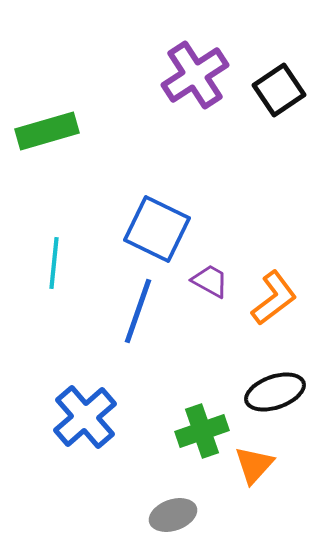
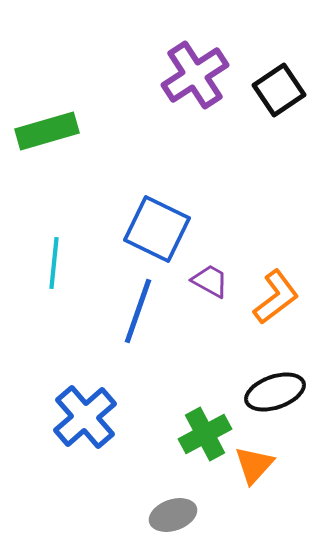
orange L-shape: moved 2 px right, 1 px up
green cross: moved 3 px right, 3 px down; rotated 9 degrees counterclockwise
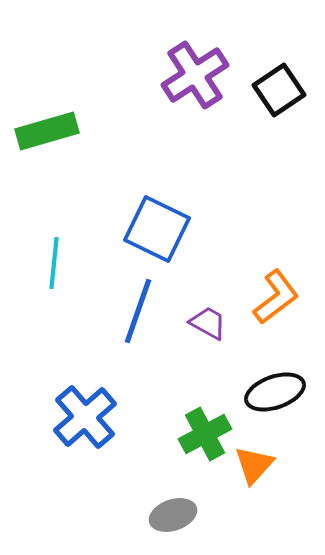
purple trapezoid: moved 2 px left, 42 px down
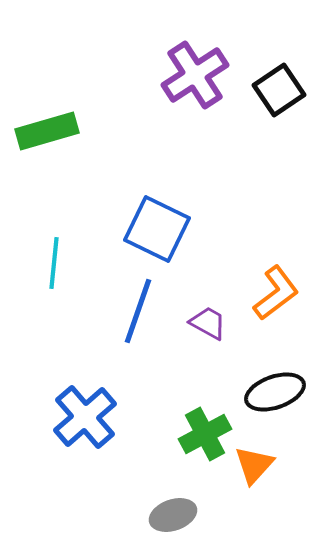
orange L-shape: moved 4 px up
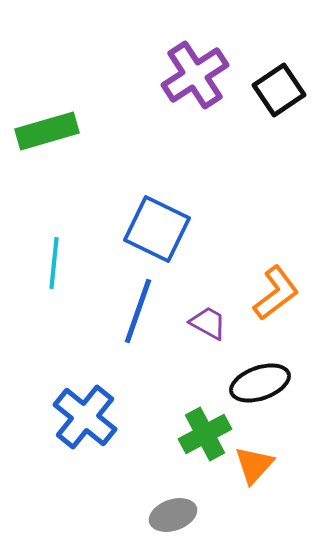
black ellipse: moved 15 px left, 9 px up
blue cross: rotated 10 degrees counterclockwise
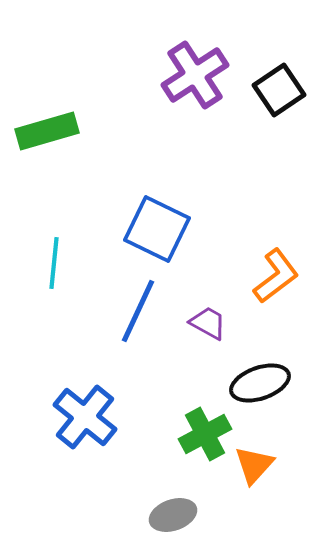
orange L-shape: moved 17 px up
blue line: rotated 6 degrees clockwise
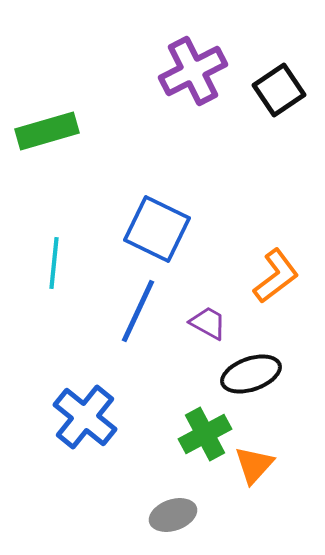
purple cross: moved 2 px left, 4 px up; rotated 6 degrees clockwise
black ellipse: moved 9 px left, 9 px up
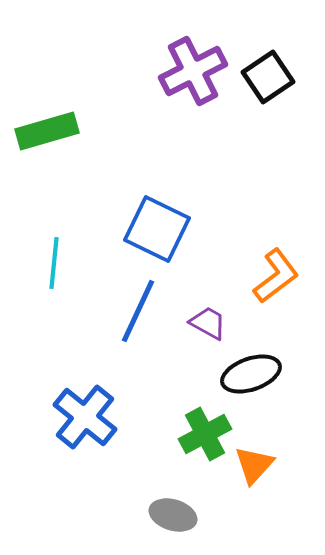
black square: moved 11 px left, 13 px up
gray ellipse: rotated 36 degrees clockwise
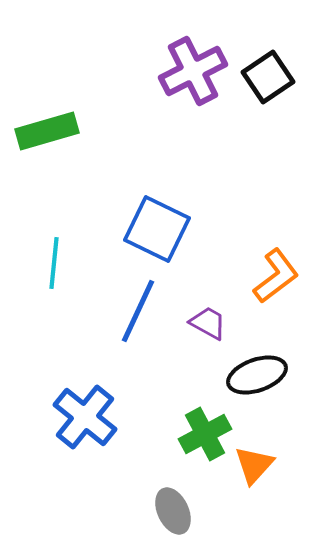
black ellipse: moved 6 px right, 1 px down
gray ellipse: moved 4 px up; rotated 48 degrees clockwise
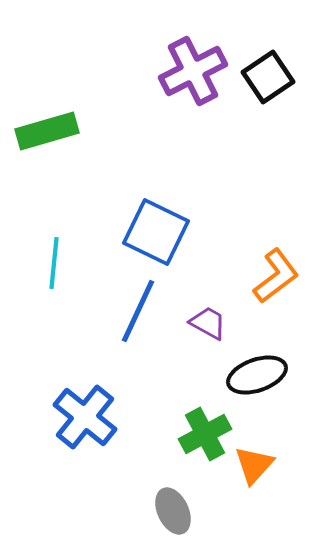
blue square: moved 1 px left, 3 px down
